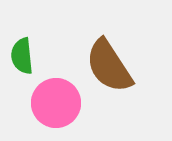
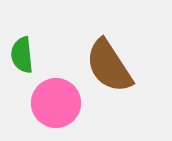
green semicircle: moved 1 px up
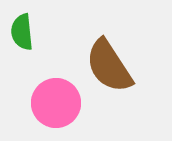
green semicircle: moved 23 px up
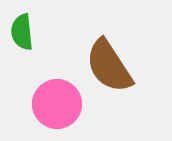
pink circle: moved 1 px right, 1 px down
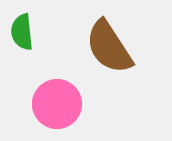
brown semicircle: moved 19 px up
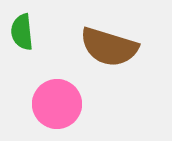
brown semicircle: rotated 40 degrees counterclockwise
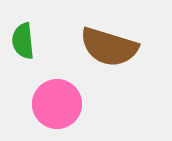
green semicircle: moved 1 px right, 9 px down
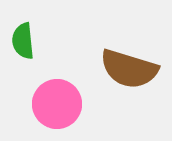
brown semicircle: moved 20 px right, 22 px down
